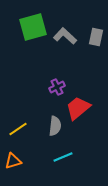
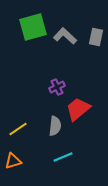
red trapezoid: moved 1 px down
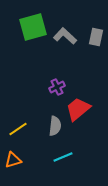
orange triangle: moved 1 px up
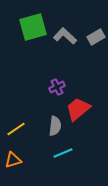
gray rectangle: rotated 48 degrees clockwise
yellow line: moved 2 px left
cyan line: moved 4 px up
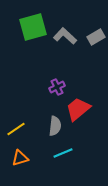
orange triangle: moved 7 px right, 2 px up
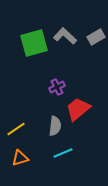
green square: moved 1 px right, 16 px down
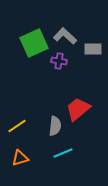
gray rectangle: moved 3 px left, 12 px down; rotated 30 degrees clockwise
green square: rotated 8 degrees counterclockwise
purple cross: moved 2 px right, 26 px up; rotated 35 degrees clockwise
yellow line: moved 1 px right, 3 px up
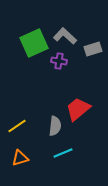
gray rectangle: rotated 18 degrees counterclockwise
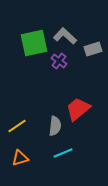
green square: rotated 12 degrees clockwise
purple cross: rotated 28 degrees clockwise
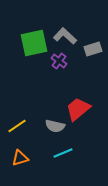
gray semicircle: rotated 96 degrees clockwise
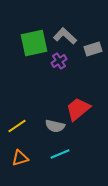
purple cross: rotated 21 degrees clockwise
cyan line: moved 3 px left, 1 px down
